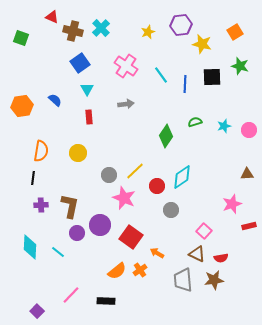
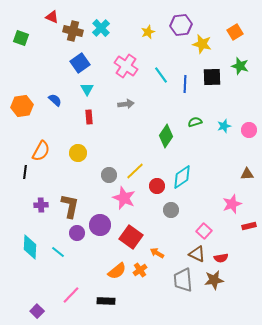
orange semicircle at (41, 151): rotated 20 degrees clockwise
black line at (33, 178): moved 8 px left, 6 px up
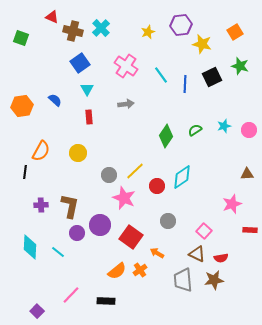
black square at (212, 77): rotated 24 degrees counterclockwise
green semicircle at (195, 122): moved 8 px down; rotated 16 degrees counterclockwise
gray circle at (171, 210): moved 3 px left, 11 px down
red rectangle at (249, 226): moved 1 px right, 4 px down; rotated 16 degrees clockwise
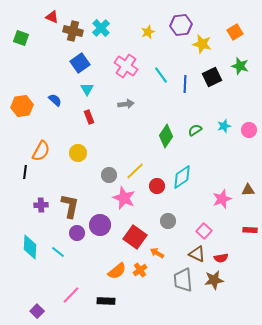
red rectangle at (89, 117): rotated 16 degrees counterclockwise
brown triangle at (247, 174): moved 1 px right, 16 px down
pink star at (232, 204): moved 10 px left, 5 px up
red square at (131, 237): moved 4 px right
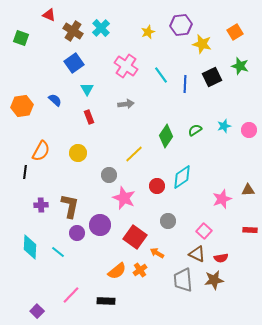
red triangle at (52, 17): moved 3 px left, 2 px up
brown cross at (73, 31): rotated 18 degrees clockwise
blue square at (80, 63): moved 6 px left
yellow line at (135, 171): moved 1 px left, 17 px up
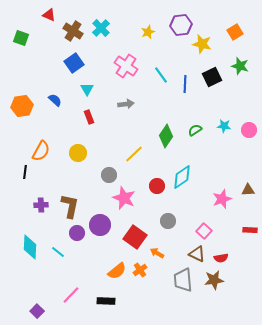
cyan star at (224, 126): rotated 24 degrees clockwise
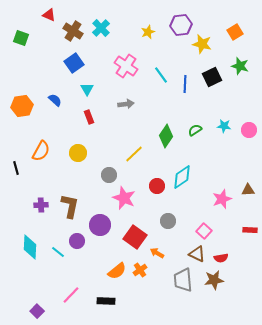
black line at (25, 172): moved 9 px left, 4 px up; rotated 24 degrees counterclockwise
purple circle at (77, 233): moved 8 px down
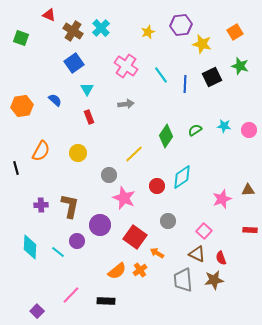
red semicircle at (221, 258): rotated 80 degrees clockwise
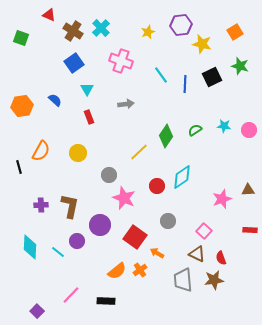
pink cross at (126, 66): moved 5 px left, 5 px up; rotated 15 degrees counterclockwise
yellow line at (134, 154): moved 5 px right, 2 px up
black line at (16, 168): moved 3 px right, 1 px up
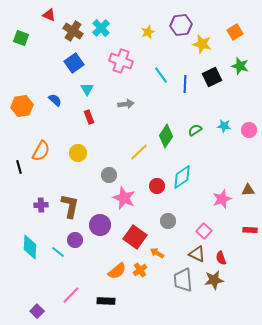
purple circle at (77, 241): moved 2 px left, 1 px up
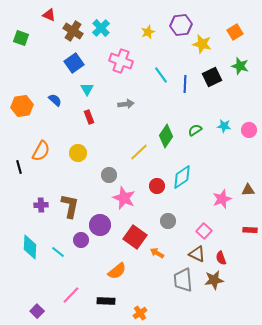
purple circle at (75, 240): moved 6 px right
orange cross at (140, 270): moved 43 px down
